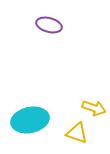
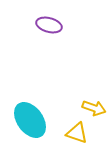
cyan ellipse: rotated 66 degrees clockwise
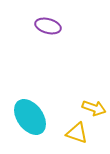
purple ellipse: moved 1 px left, 1 px down
cyan ellipse: moved 3 px up
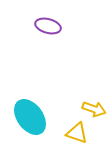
yellow arrow: moved 1 px down
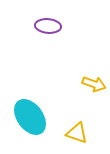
purple ellipse: rotated 10 degrees counterclockwise
yellow arrow: moved 25 px up
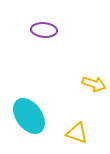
purple ellipse: moved 4 px left, 4 px down
cyan ellipse: moved 1 px left, 1 px up
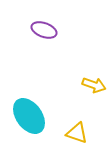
purple ellipse: rotated 15 degrees clockwise
yellow arrow: moved 1 px down
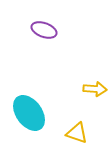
yellow arrow: moved 1 px right, 4 px down; rotated 15 degrees counterclockwise
cyan ellipse: moved 3 px up
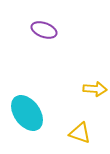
cyan ellipse: moved 2 px left
yellow triangle: moved 3 px right
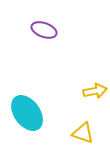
yellow arrow: moved 2 px down; rotated 15 degrees counterclockwise
yellow triangle: moved 3 px right
